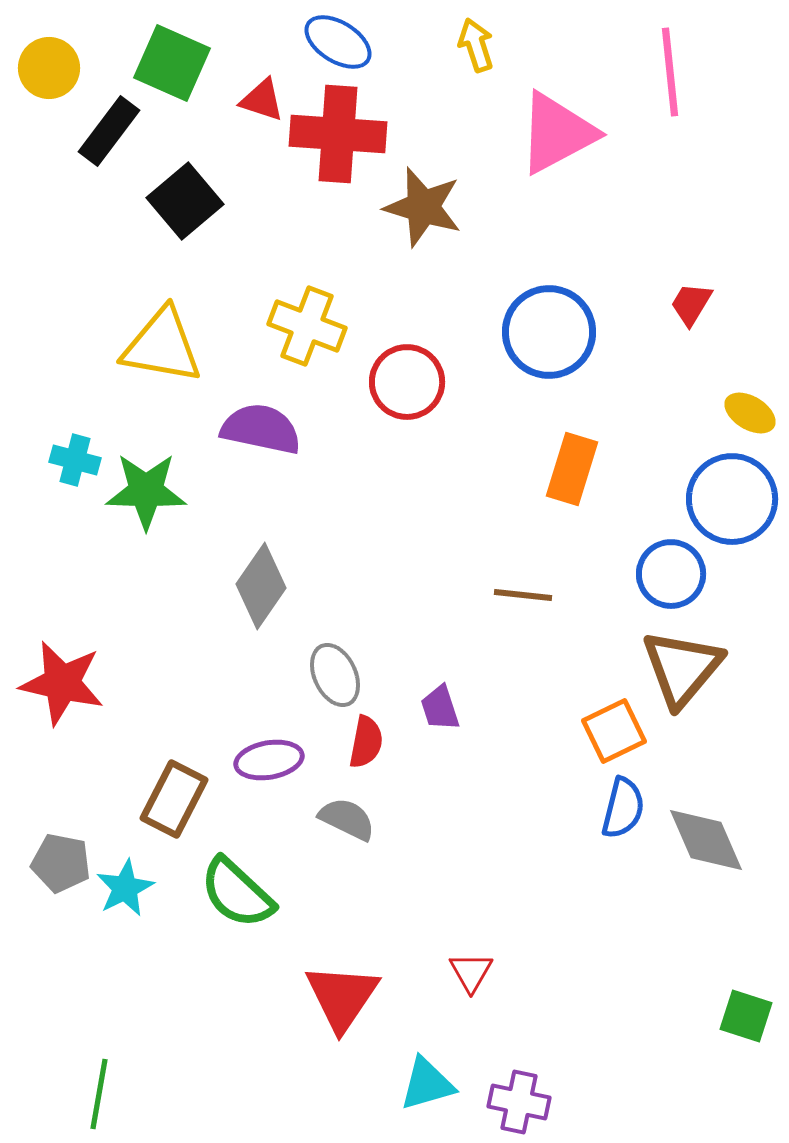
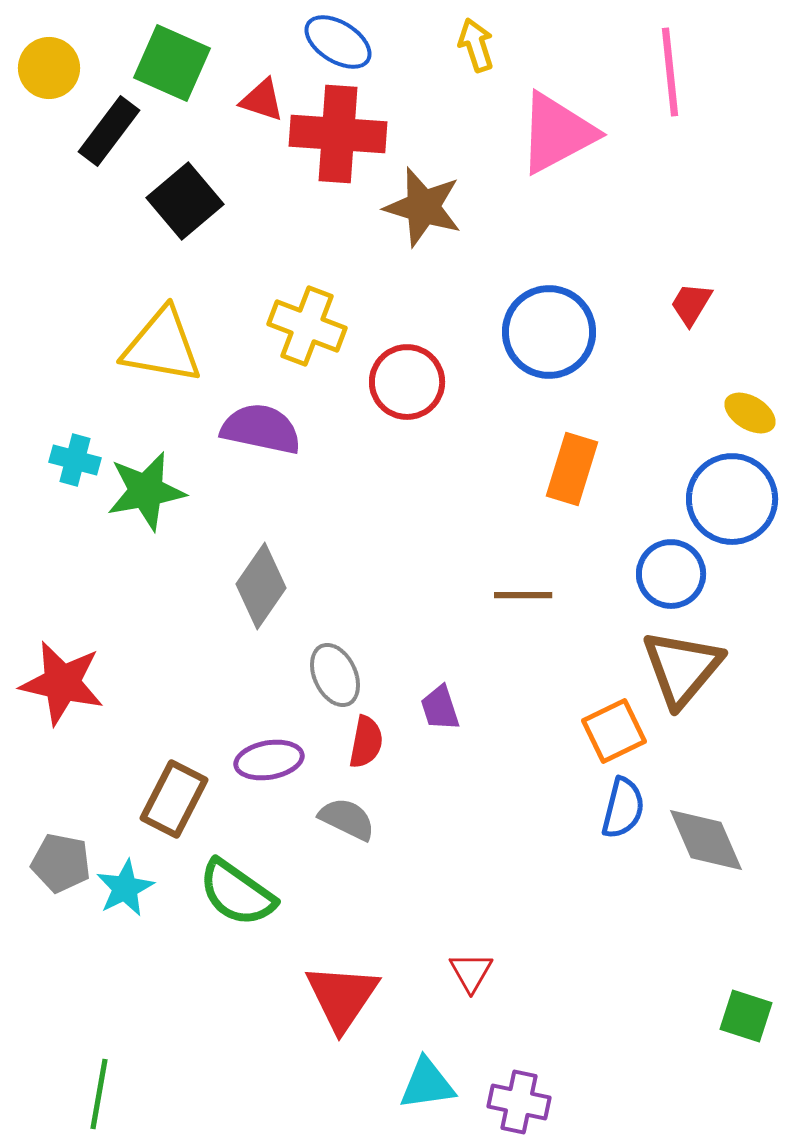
green star at (146, 491): rotated 12 degrees counterclockwise
brown line at (523, 595): rotated 6 degrees counterclockwise
green semicircle at (237, 893): rotated 8 degrees counterclockwise
cyan triangle at (427, 1084): rotated 8 degrees clockwise
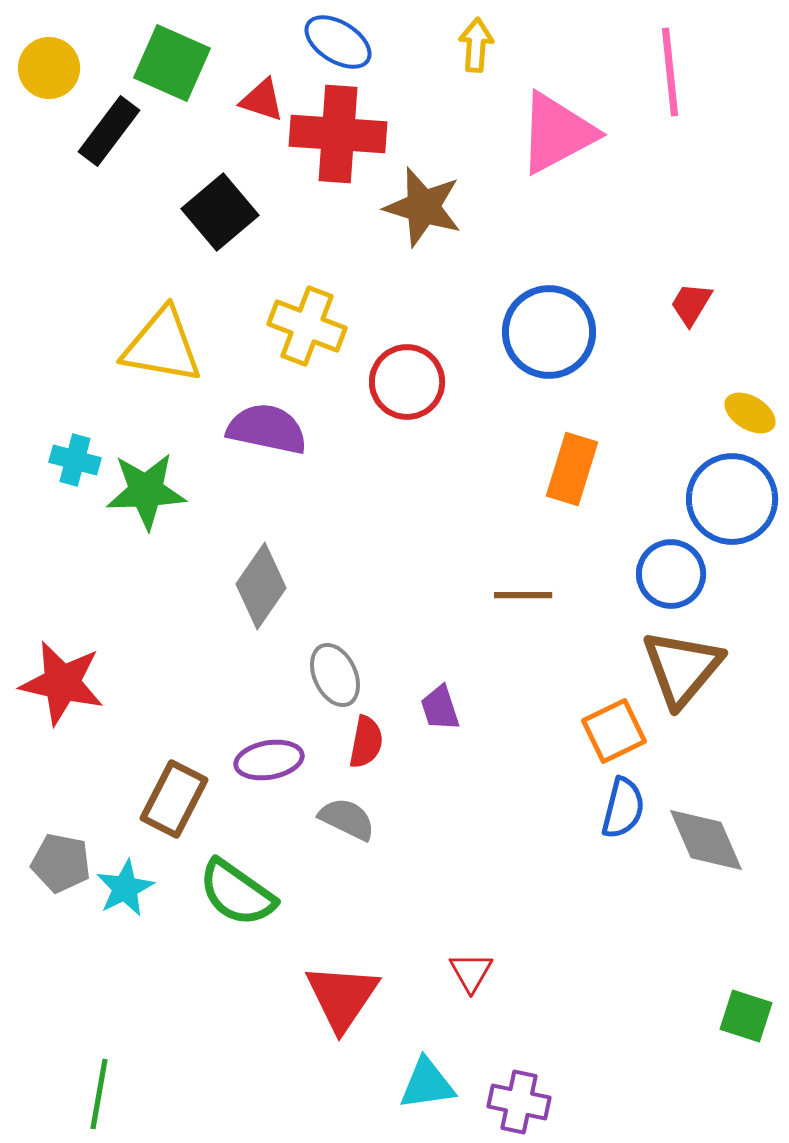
yellow arrow at (476, 45): rotated 22 degrees clockwise
black square at (185, 201): moved 35 px right, 11 px down
purple semicircle at (261, 429): moved 6 px right
green star at (146, 491): rotated 8 degrees clockwise
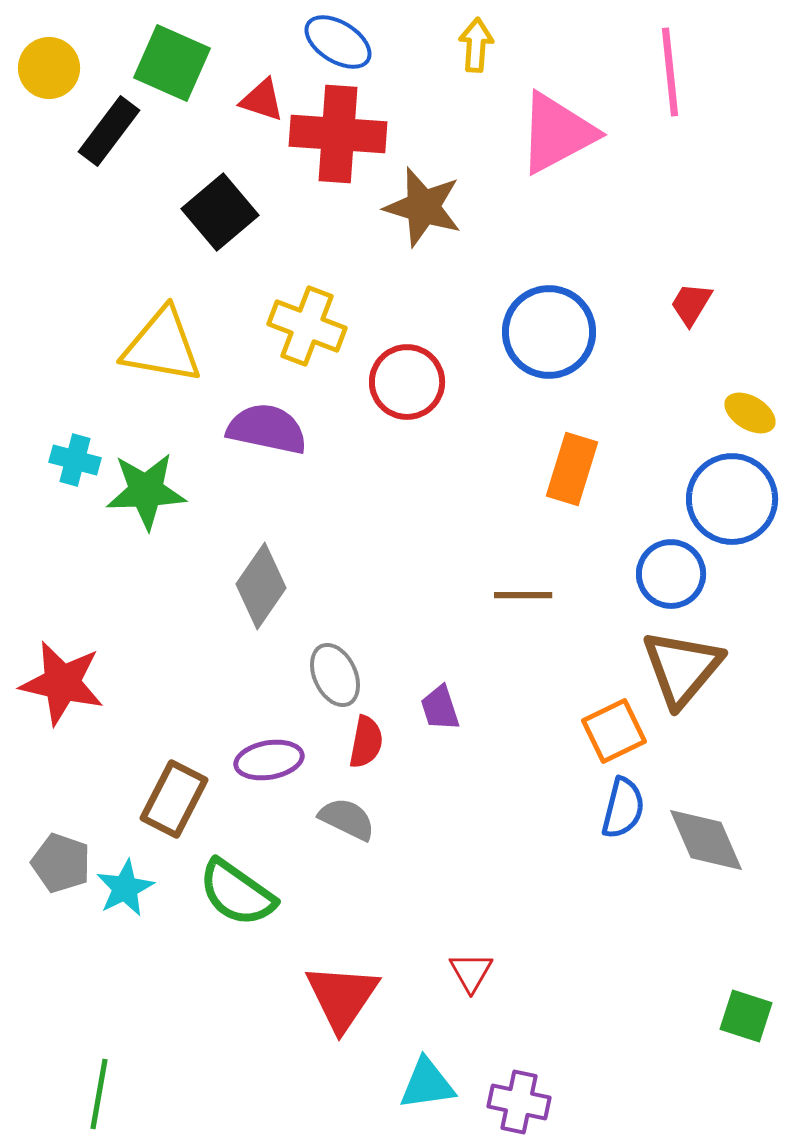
gray pentagon at (61, 863): rotated 8 degrees clockwise
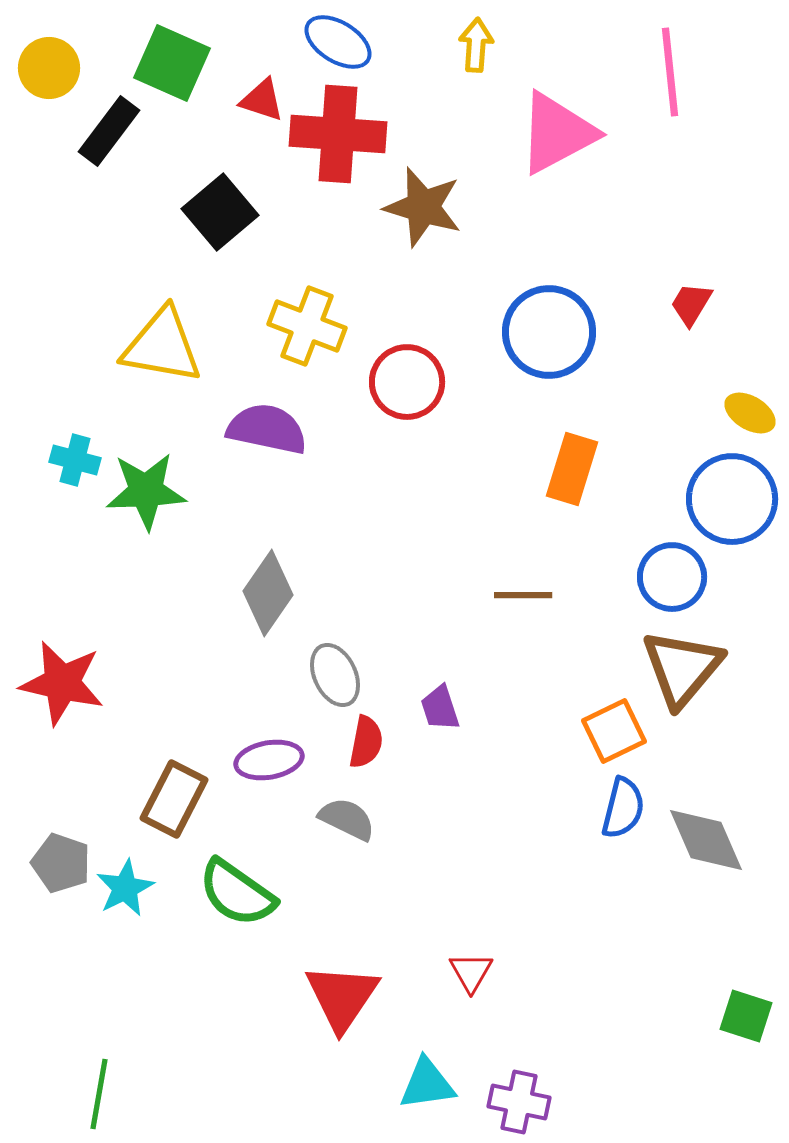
blue circle at (671, 574): moved 1 px right, 3 px down
gray diamond at (261, 586): moved 7 px right, 7 px down
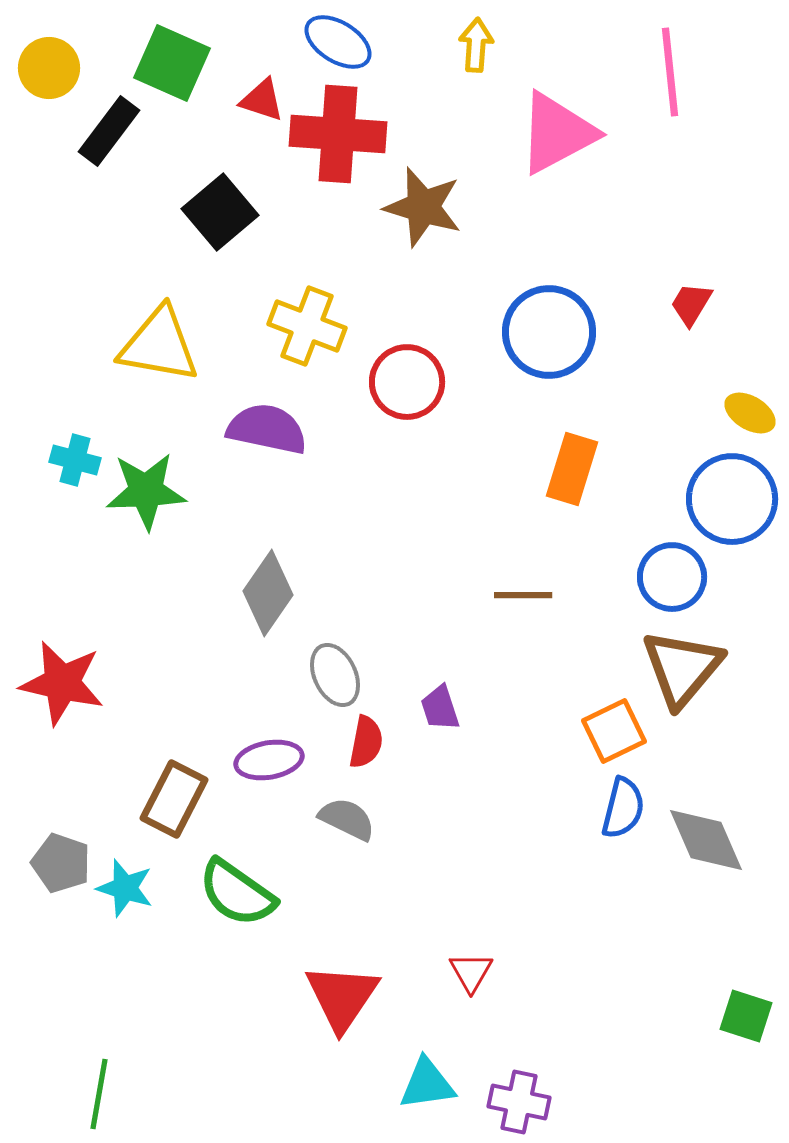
yellow triangle at (162, 346): moved 3 px left, 1 px up
cyan star at (125, 888): rotated 28 degrees counterclockwise
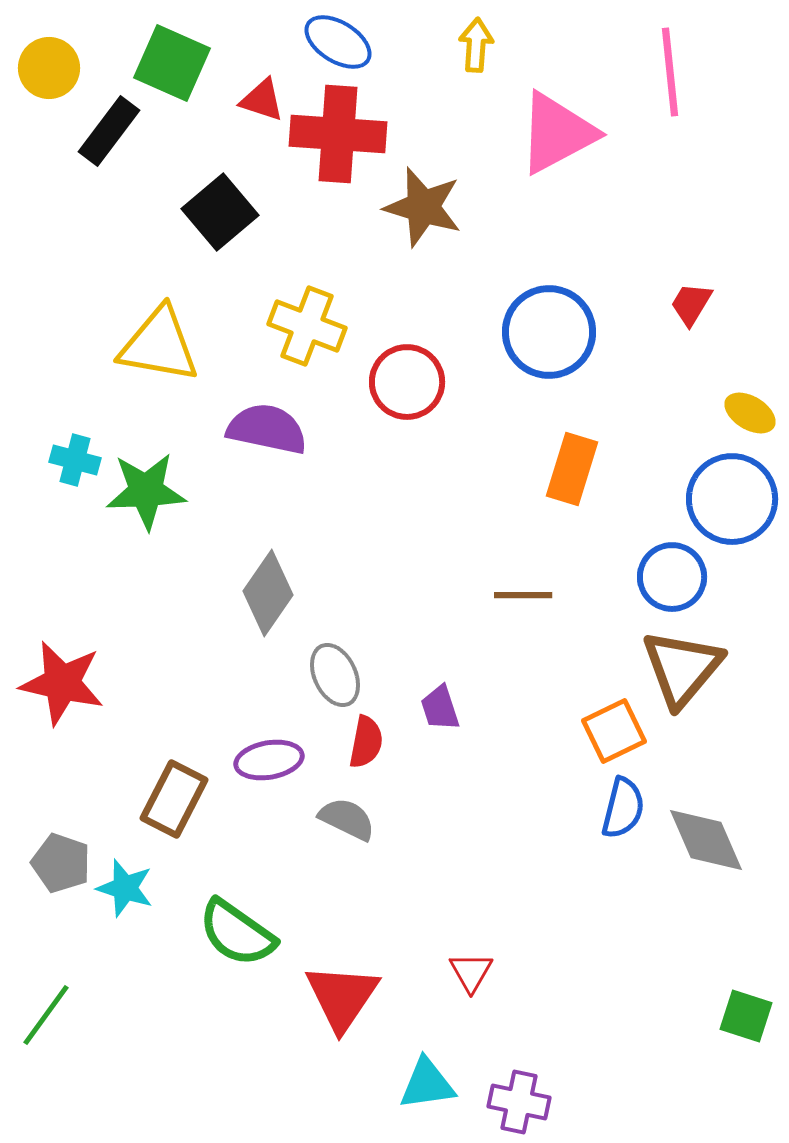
green semicircle at (237, 893): moved 40 px down
green line at (99, 1094): moved 53 px left, 79 px up; rotated 26 degrees clockwise
